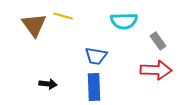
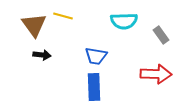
gray rectangle: moved 3 px right, 6 px up
red arrow: moved 4 px down
black arrow: moved 6 px left, 29 px up
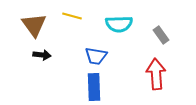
yellow line: moved 9 px right
cyan semicircle: moved 5 px left, 3 px down
red arrow: rotated 96 degrees counterclockwise
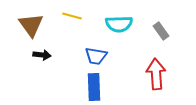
brown triangle: moved 3 px left
gray rectangle: moved 4 px up
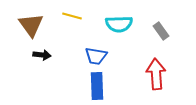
blue rectangle: moved 3 px right, 1 px up
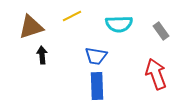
yellow line: rotated 42 degrees counterclockwise
brown triangle: moved 2 px down; rotated 48 degrees clockwise
black arrow: rotated 102 degrees counterclockwise
red arrow: rotated 16 degrees counterclockwise
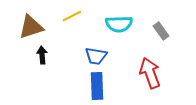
red arrow: moved 6 px left, 1 px up
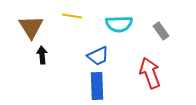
yellow line: rotated 36 degrees clockwise
brown triangle: rotated 44 degrees counterclockwise
blue trapezoid: moved 2 px right; rotated 35 degrees counterclockwise
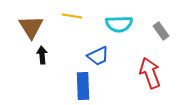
blue rectangle: moved 14 px left
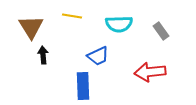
black arrow: moved 1 px right
red arrow: moved 1 px up; rotated 76 degrees counterclockwise
